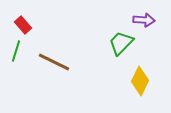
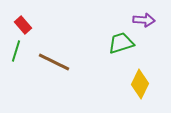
green trapezoid: rotated 28 degrees clockwise
yellow diamond: moved 3 px down
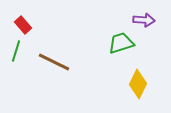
yellow diamond: moved 2 px left
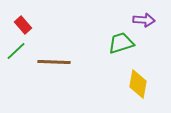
green line: rotated 30 degrees clockwise
brown line: rotated 24 degrees counterclockwise
yellow diamond: rotated 16 degrees counterclockwise
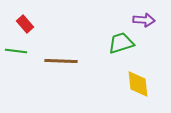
red rectangle: moved 2 px right, 1 px up
green line: rotated 50 degrees clockwise
brown line: moved 7 px right, 1 px up
yellow diamond: rotated 16 degrees counterclockwise
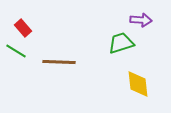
purple arrow: moved 3 px left
red rectangle: moved 2 px left, 4 px down
green line: rotated 25 degrees clockwise
brown line: moved 2 px left, 1 px down
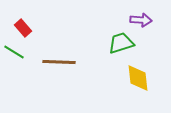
green line: moved 2 px left, 1 px down
yellow diamond: moved 6 px up
